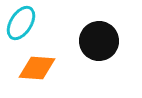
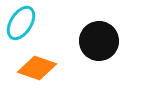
orange diamond: rotated 15 degrees clockwise
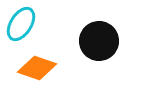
cyan ellipse: moved 1 px down
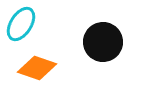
black circle: moved 4 px right, 1 px down
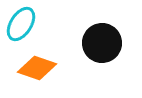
black circle: moved 1 px left, 1 px down
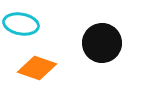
cyan ellipse: rotated 68 degrees clockwise
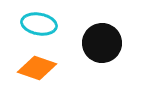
cyan ellipse: moved 18 px right
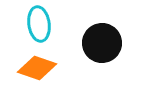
cyan ellipse: rotated 72 degrees clockwise
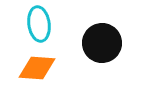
orange diamond: rotated 15 degrees counterclockwise
